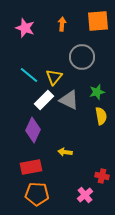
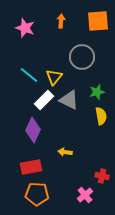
orange arrow: moved 1 px left, 3 px up
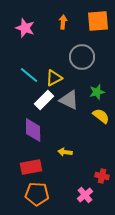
orange arrow: moved 2 px right, 1 px down
yellow triangle: moved 1 px down; rotated 24 degrees clockwise
yellow semicircle: rotated 42 degrees counterclockwise
purple diamond: rotated 25 degrees counterclockwise
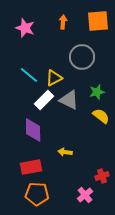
red cross: rotated 32 degrees counterclockwise
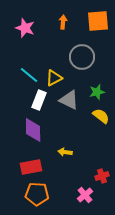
white rectangle: moved 5 px left; rotated 24 degrees counterclockwise
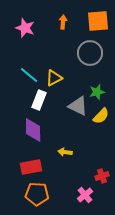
gray circle: moved 8 px right, 4 px up
gray triangle: moved 9 px right, 6 px down
yellow semicircle: rotated 96 degrees clockwise
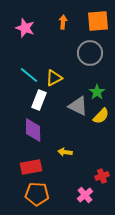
green star: rotated 21 degrees counterclockwise
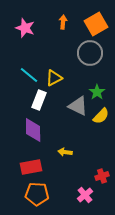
orange square: moved 2 px left, 3 px down; rotated 25 degrees counterclockwise
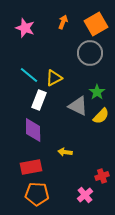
orange arrow: rotated 16 degrees clockwise
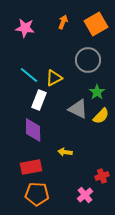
pink star: rotated 12 degrees counterclockwise
gray circle: moved 2 px left, 7 px down
gray triangle: moved 3 px down
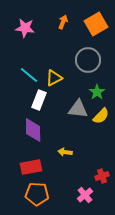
gray triangle: rotated 20 degrees counterclockwise
